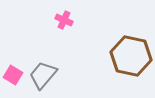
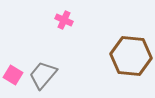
brown hexagon: rotated 6 degrees counterclockwise
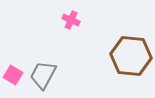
pink cross: moved 7 px right
gray trapezoid: rotated 12 degrees counterclockwise
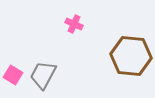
pink cross: moved 3 px right, 4 px down
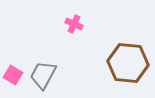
brown hexagon: moved 3 px left, 7 px down
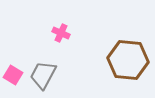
pink cross: moved 13 px left, 9 px down
brown hexagon: moved 3 px up
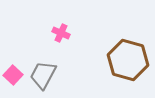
brown hexagon: rotated 9 degrees clockwise
pink square: rotated 12 degrees clockwise
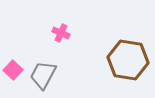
brown hexagon: rotated 6 degrees counterclockwise
pink square: moved 5 px up
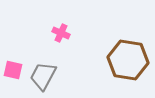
pink square: rotated 30 degrees counterclockwise
gray trapezoid: moved 1 px down
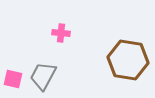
pink cross: rotated 18 degrees counterclockwise
pink square: moved 9 px down
